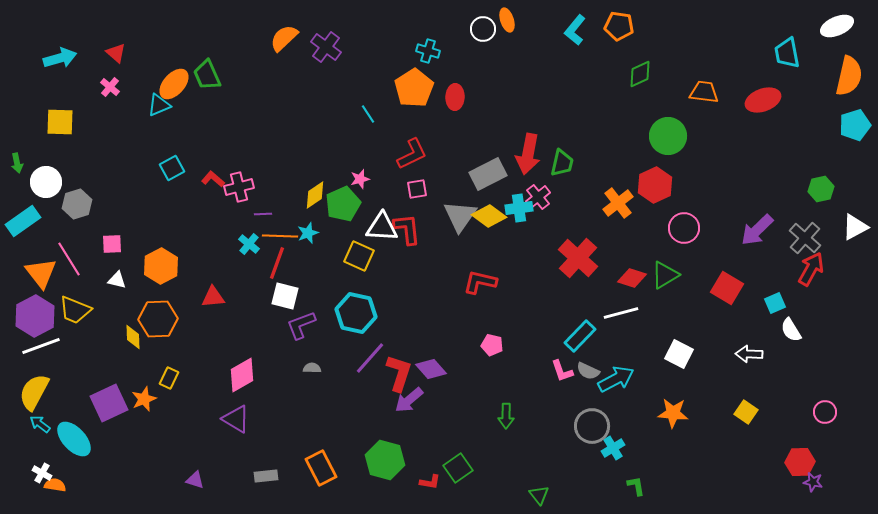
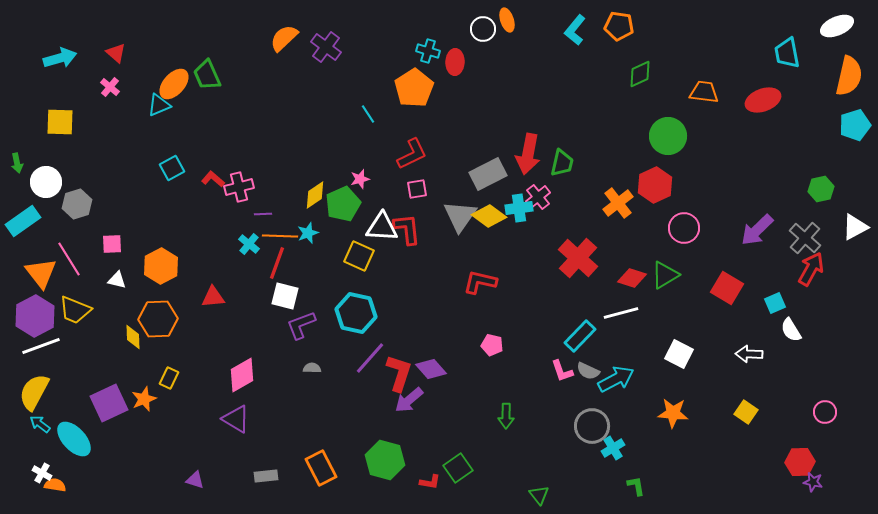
red ellipse at (455, 97): moved 35 px up
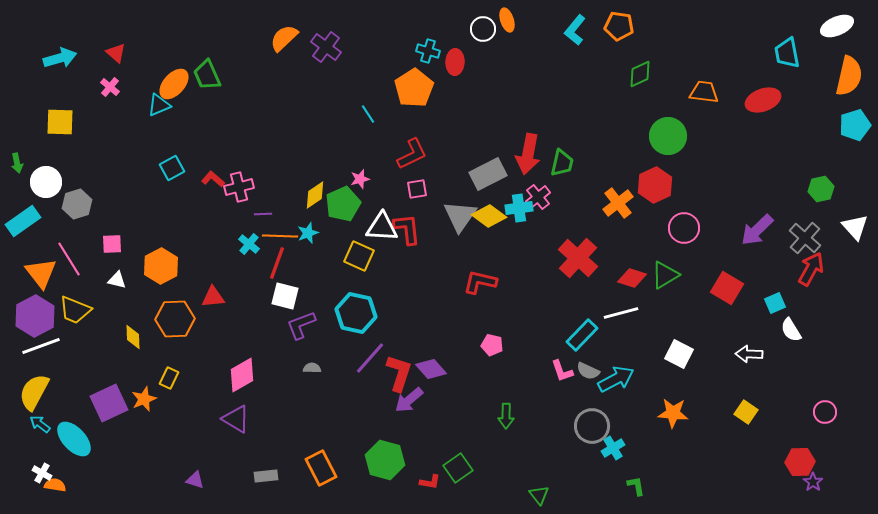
white triangle at (855, 227): rotated 44 degrees counterclockwise
orange hexagon at (158, 319): moved 17 px right
cyan rectangle at (580, 336): moved 2 px right, 1 px up
purple star at (813, 482): rotated 24 degrees clockwise
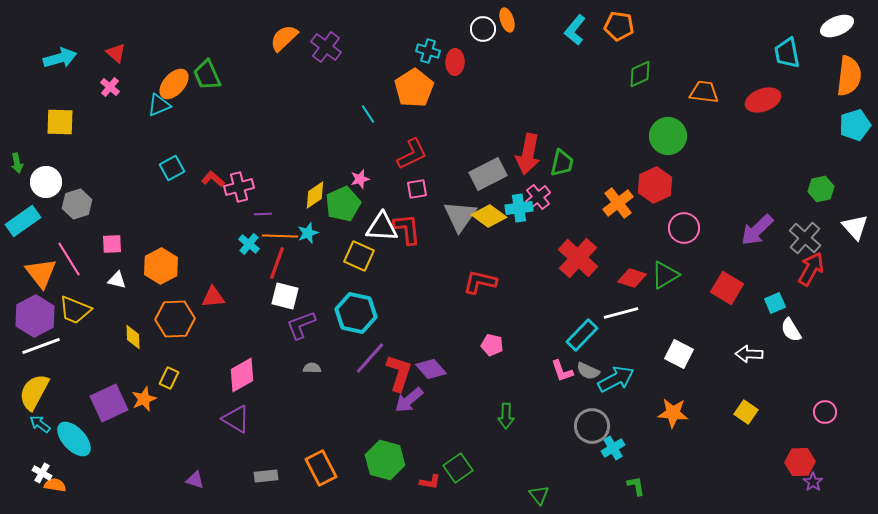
orange semicircle at (849, 76): rotated 6 degrees counterclockwise
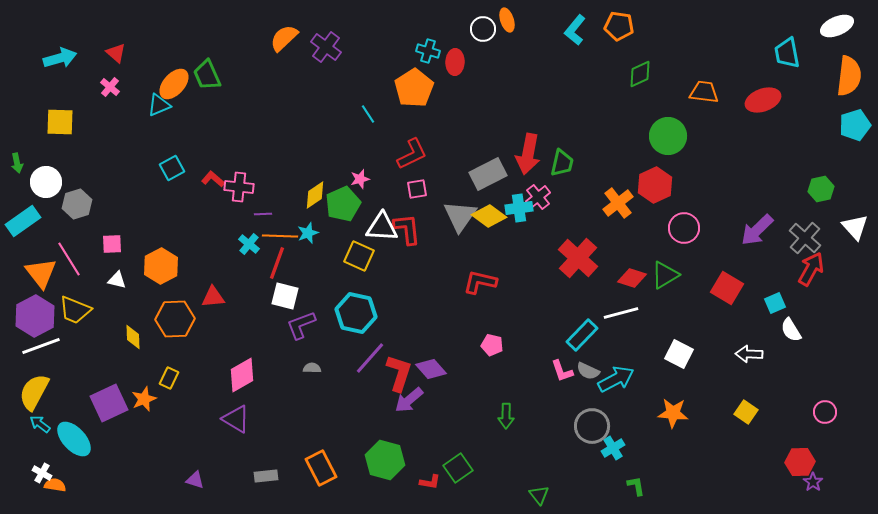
pink cross at (239, 187): rotated 20 degrees clockwise
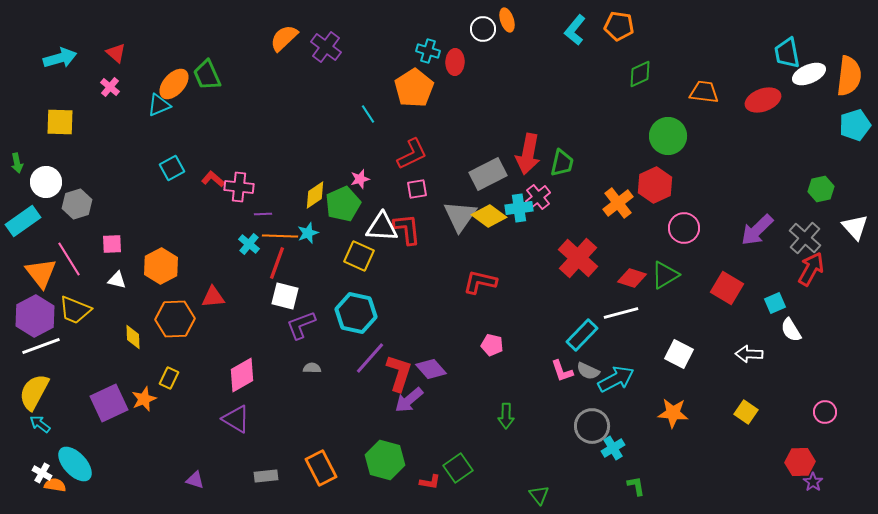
white ellipse at (837, 26): moved 28 px left, 48 px down
cyan ellipse at (74, 439): moved 1 px right, 25 px down
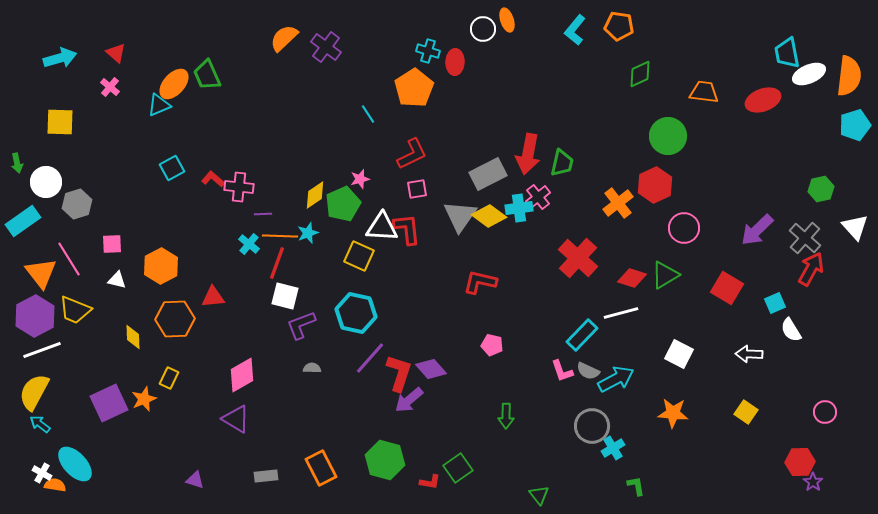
white line at (41, 346): moved 1 px right, 4 px down
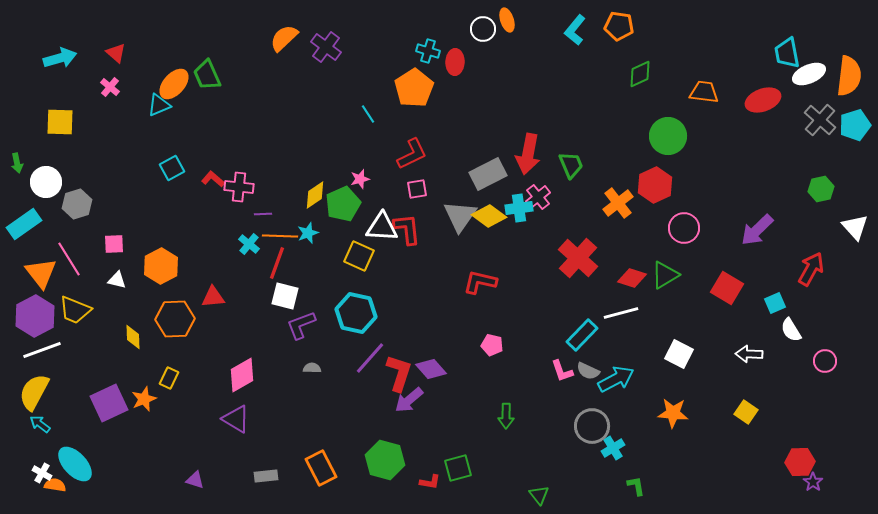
green trapezoid at (562, 163): moved 9 px right, 2 px down; rotated 36 degrees counterclockwise
cyan rectangle at (23, 221): moved 1 px right, 3 px down
gray cross at (805, 238): moved 15 px right, 118 px up
pink square at (112, 244): moved 2 px right
pink circle at (825, 412): moved 51 px up
green square at (458, 468): rotated 20 degrees clockwise
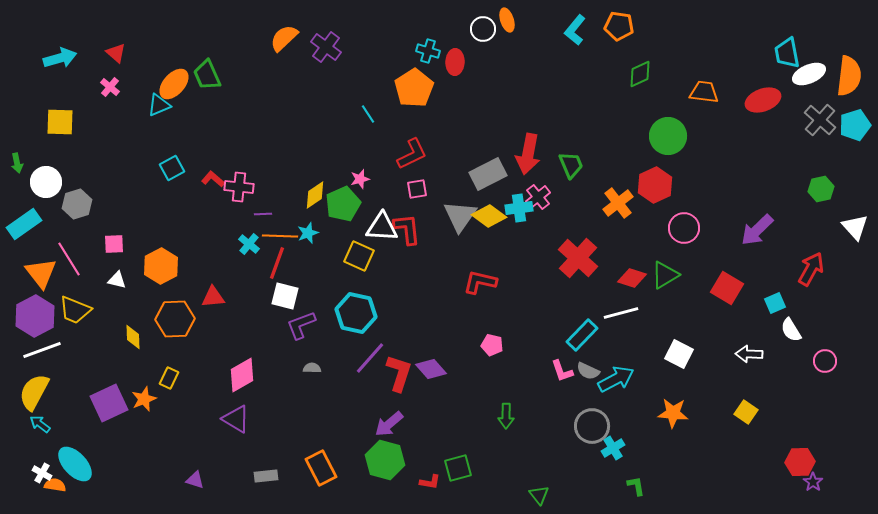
purple arrow at (409, 400): moved 20 px left, 24 px down
